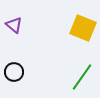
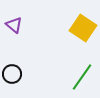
yellow square: rotated 12 degrees clockwise
black circle: moved 2 px left, 2 px down
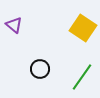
black circle: moved 28 px right, 5 px up
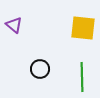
yellow square: rotated 28 degrees counterclockwise
green line: rotated 36 degrees counterclockwise
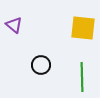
black circle: moved 1 px right, 4 px up
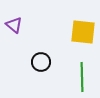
yellow square: moved 4 px down
black circle: moved 3 px up
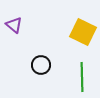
yellow square: rotated 20 degrees clockwise
black circle: moved 3 px down
